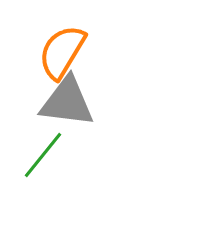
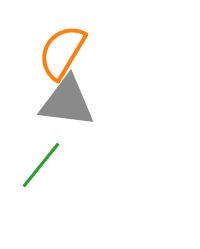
green line: moved 2 px left, 10 px down
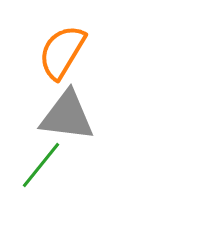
gray triangle: moved 14 px down
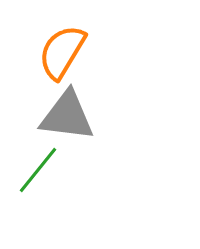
green line: moved 3 px left, 5 px down
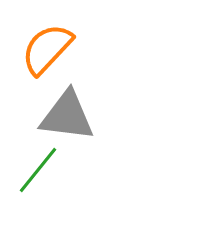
orange semicircle: moved 15 px left, 3 px up; rotated 12 degrees clockwise
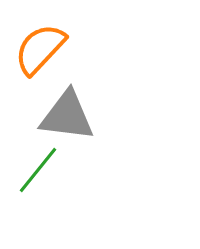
orange semicircle: moved 7 px left
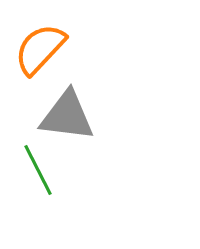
green line: rotated 66 degrees counterclockwise
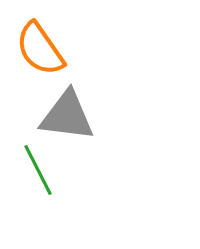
orange semicircle: rotated 78 degrees counterclockwise
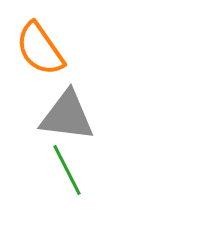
green line: moved 29 px right
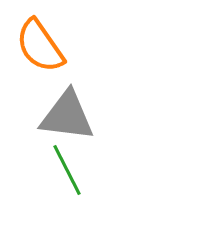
orange semicircle: moved 3 px up
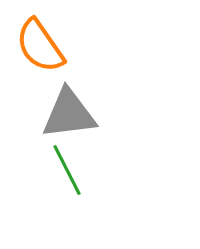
gray triangle: moved 2 px right, 2 px up; rotated 14 degrees counterclockwise
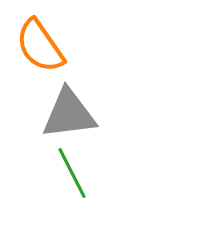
green line: moved 5 px right, 3 px down
